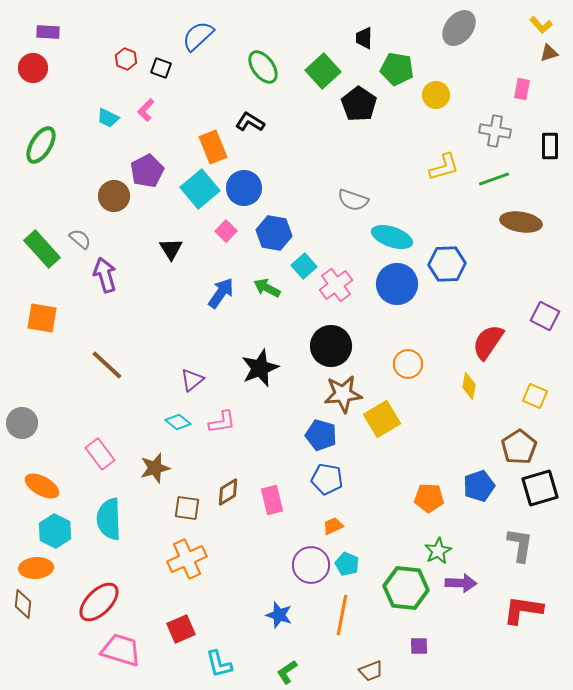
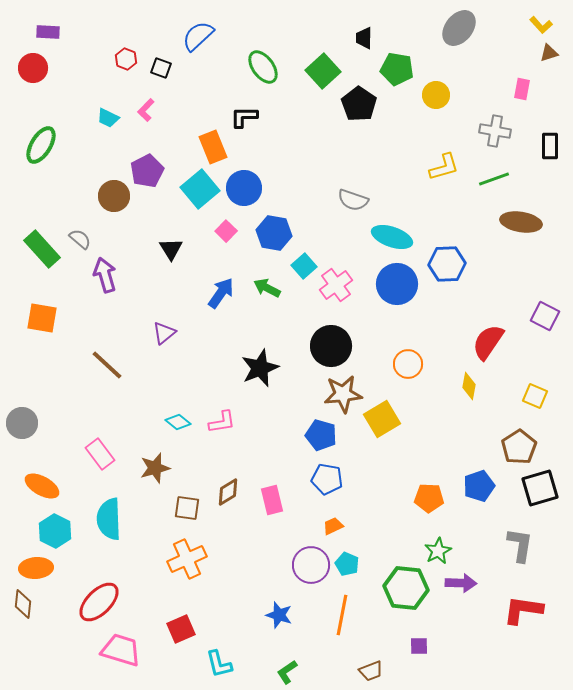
black L-shape at (250, 122): moved 6 px left, 5 px up; rotated 32 degrees counterclockwise
purple triangle at (192, 380): moved 28 px left, 47 px up
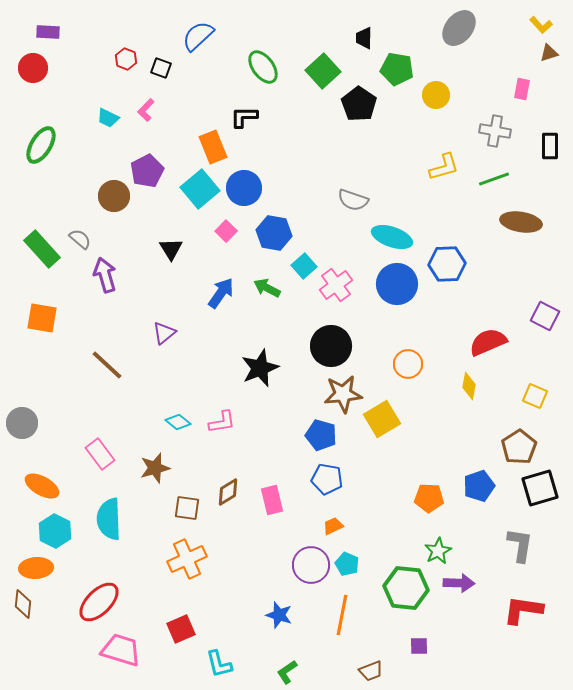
red semicircle at (488, 342): rotated 33 degrees clockwise
purple arrow at (461, 583): moved 2 px left
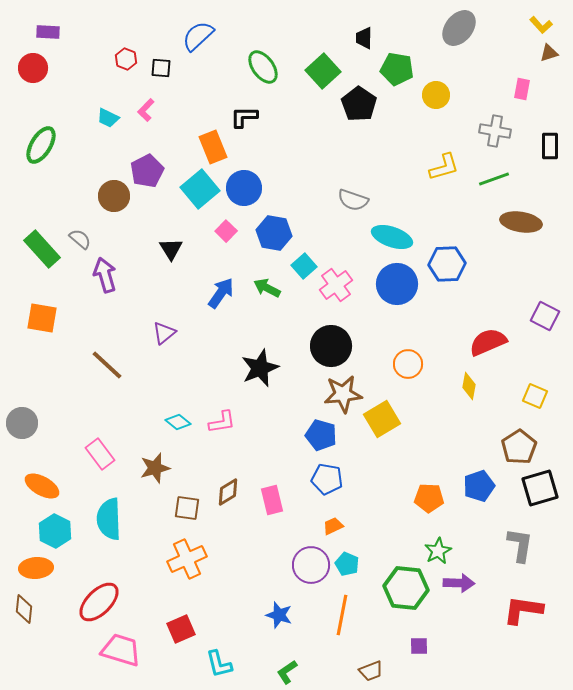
black square at (161, 68): rotated 15 degrees counterclockwise
brown diamond at (23, 604): moved 1 px right, 5 px down
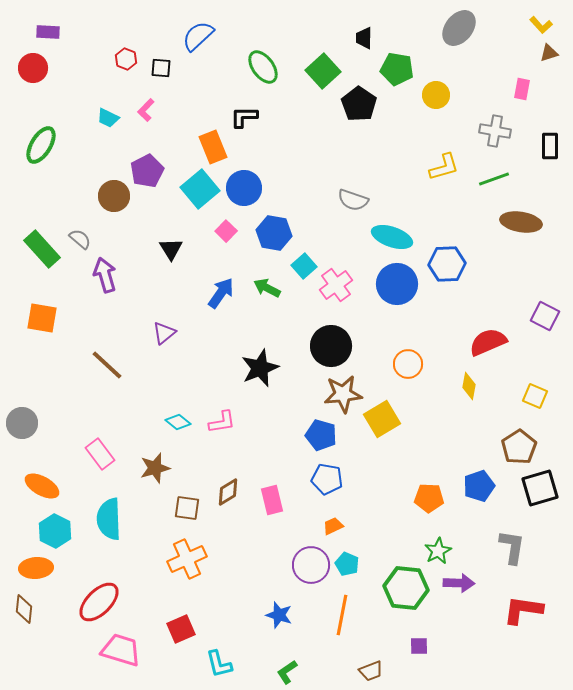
gray L-shape at (520, 545): moved 8 px left, 2 px down
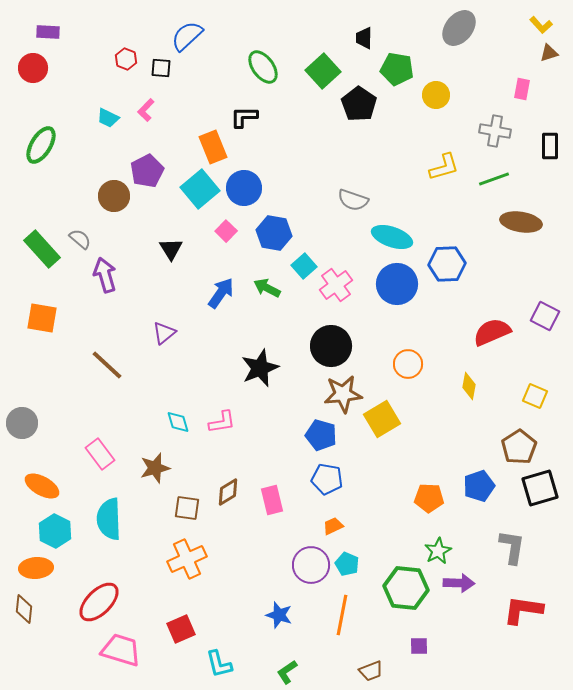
blue semicircle at (198, 36): moved 11 px left
red semicircle at (488, 342): moved 4 px right, 10 px up
cyan diamond at (178, 422): rotated 35 degrees clockwise
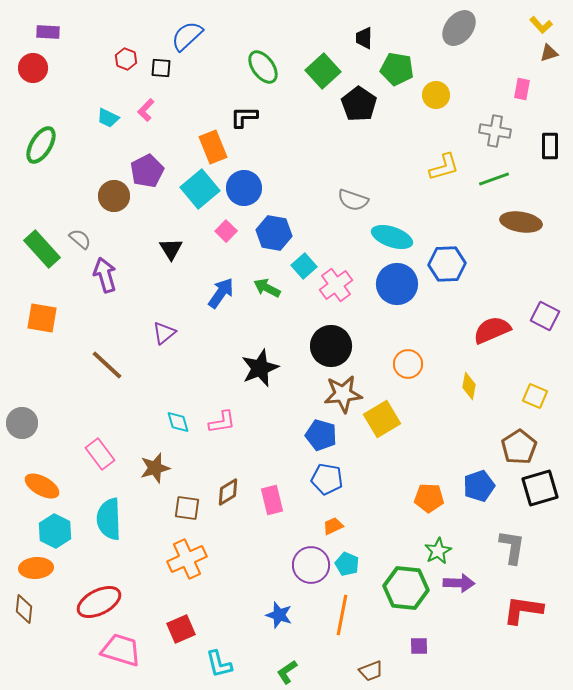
red semicircle at (492, 332): moved 2 px up
red ellipse at (99, 602): rotated 18 degrees clockwise
